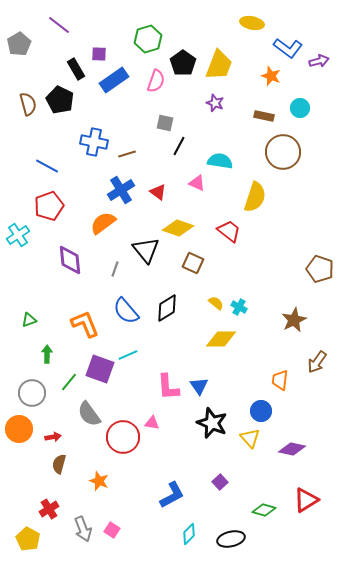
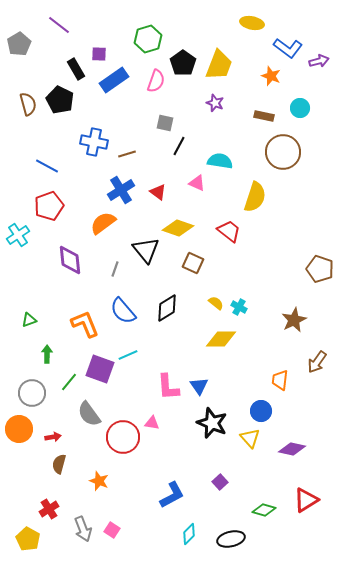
blue semicircle at (126, 311): moved 3 px left
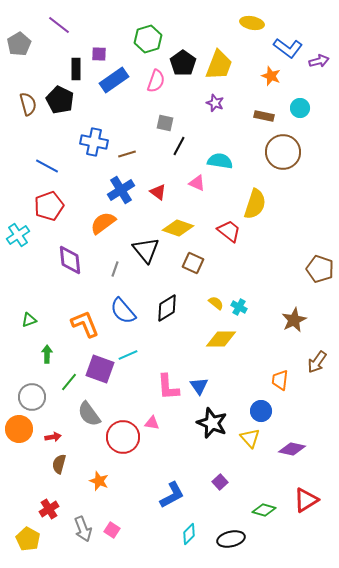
black rectangle at (76, 69): rotated 30 degrees clockwise
yellow semicircle at (255, 197): moved 7 px down
gray circle at (32, 393): moved 4 px down
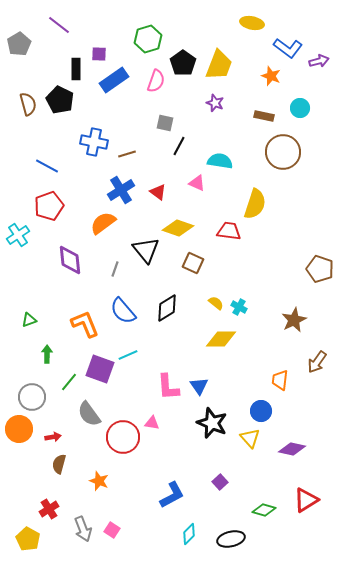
red trapezoid at (229, 231): rotated 30 degrees counterclockwise
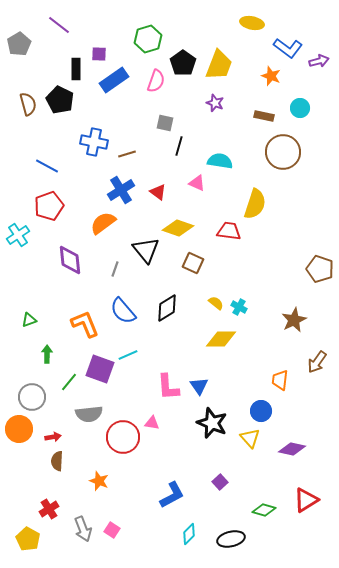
black line at (179, 146): rotated 12 degrees counterclockwise
gray semicircle at (89, 414): rotated 60 degrees counterclockwise
brown semicircle at (59, 464): moved 2 px left, 3 px up; rotated 12 degrees counterclockwise
